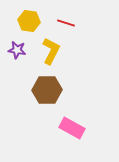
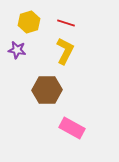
yellow hexagon: moved 1 px down; rotated 25 degrees counterclockwise
yellow L-shape: moved 14 px right
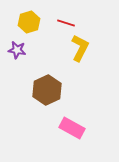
yellow L-shape: moved 15 px right, 3 px up
brown hexagon: rotated 24 degrees counterclockwise
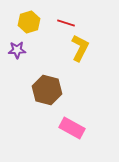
purple star: rotated 12 degrees counterclockwise
brown hexagon: rotated 20 degrees counterclockwise
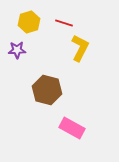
red line: moved 2 px left
